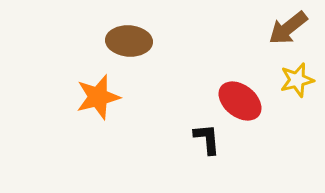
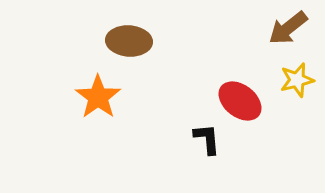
orange star: rotated 21 degrees counterclockwise
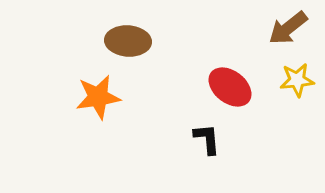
brown ellipse: moved 1 px left
yellow star: rotated 8 degrees clockwise
orange star: rotated 27 degrees clockwise
red ellipse: moved 10 px left, 14 px up
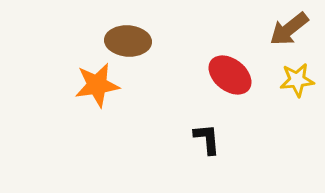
brown arrow: moved 1 px right, 1 px down
red ellipse: moved 12 px up
orange star: moved 1 px left, 12 px up
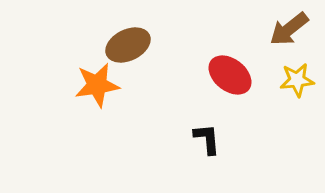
brown ellipse: moved 4 px down; rotated 30 degrees counterclockwise
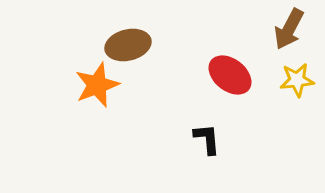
brown arrow: rotated 24 degrees counterclockwise
brown ellipse: rotated 12 degrees clockwise
orange star: rotated 12 degrees counterclockwise
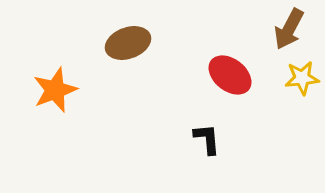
brown ellipse: moved 2 px up; rotated 6 degrees counterclockwise
yellow star: moved 5 px right, 2 px up
orange star: moved 42 px left, 5 px down
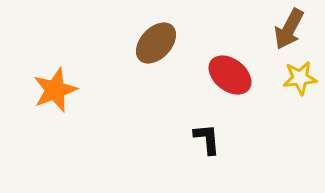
brown ellipse: moved 28 px right; rotated 27 degrees counterclockwise
yellow star: moved 2 px left
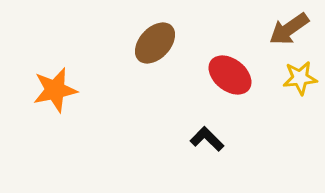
brown arrow: rotated 27 degrees clockwise
brown ellipse: moved 1 px left
orange star: rotated 9 degrees clockwise
black L-shape: rotated 40 degrees counterclockwise
